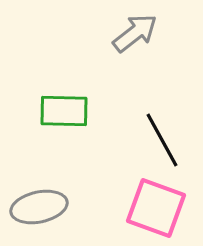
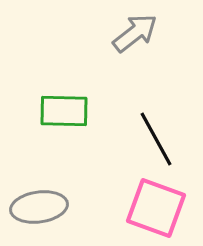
black line: moved 6 px left, 1 px up
gray ellipse: rotated 4 degrees clockwise
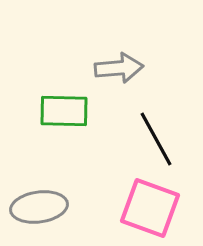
gray arrow: moved 16 px left, 35 px down; rotated 33 degrees clockwise
pink square: moved 6 px left
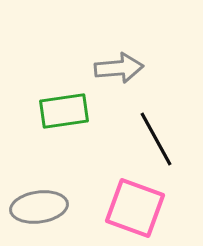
green rectangle: rotated 9 degrees counterclockwise
pink square: moved 15 px left
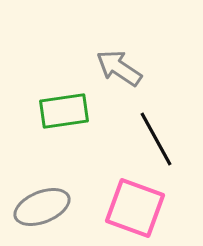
gray arrow: rotated 141 degrees counterclockwise
gray ellipse: moved 3 px right; rotated 14 degrees counterclockwise
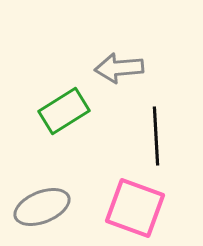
gray arrow: rotated 39 degrees counterclockwise
green rectangle: rotated 24 degrees counterclockwise
black line: moved 3 px up; rotated 26 degrees clockwise
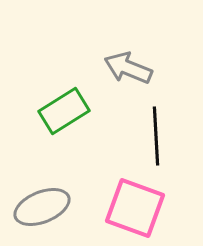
gray arrow: moved 9 px right; rotated 27 degrees clockwise
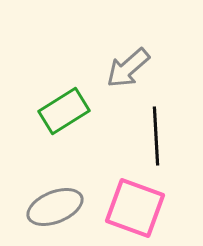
gray arrow: rotated 63 degrees counterclockwise
gray ellipse: moved 13 px right
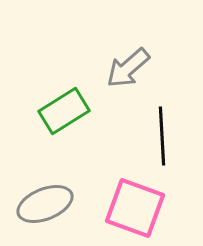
black line: moved 6 px right
gray ellipse: moved 10 px left, 3 px up
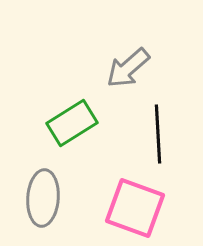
green rectangle: moved 8 px right, 12 px down
black line: moved 4 px left, 2 px up
gray ellipse: moved 2 px left, 6 px up; rotated 64 degrees counterclockwise
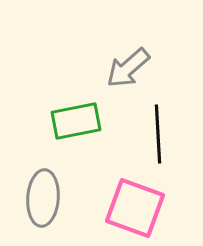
green rectangle: moved 4 px right, 2 px up; rotated 21 degrees clockwise
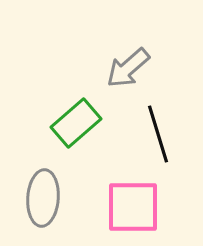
green rectangle: moved 2 px down; rotated 30 degrees counterclockwise
black line: rotated 14 degrees counterclockwise
pink square: moved 2 px left, 1 px up; rotated 20 degrees counterclockwise
